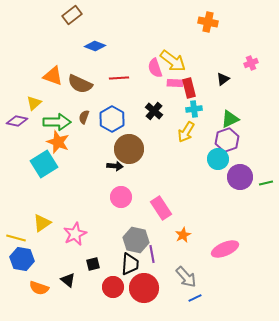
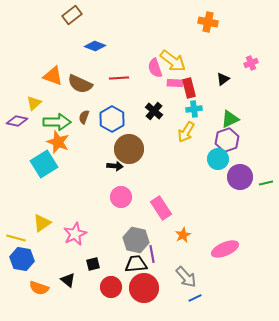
black trapezoid at (130, 264): moved 6 px right; rotated 100 degrees counterclockwise
red circle at (113, 287): moved 2 px left
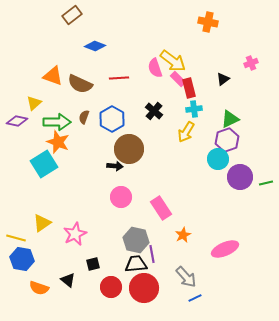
pink rectangle at (175, 83): moved 3 px right, 4 px up; rotated 42 degrees clockwise
